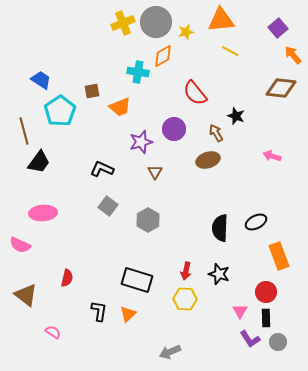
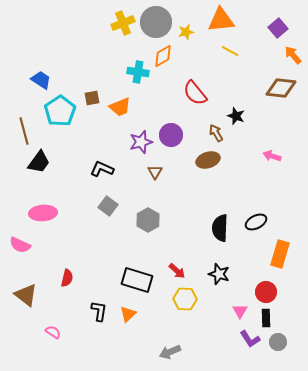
brown square at (92, 91): moved 7 px down
purple circle at (174, 129): moved 3 px left, 6 px down
orange rectangle at (279, 256): moved 1 px right, 2 px up; rotated 36 degrees clockwise
red arrow at (186, 271): moved 9 px left; rotated 60 degrees counterclockwise
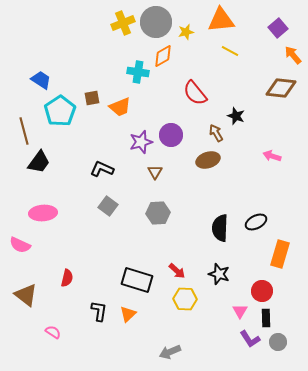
gray hexagon at (148, 220): moved 10 px right, 7 px up; rotated 25 degrees clockwise
red circle at (266, 292): moved 4 px left, 1 px up
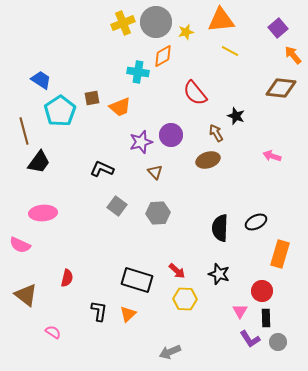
brown triangle at (155, 172): rotated 14 degrees counterclockwise
gray square at (108, 206): moved 9 px right
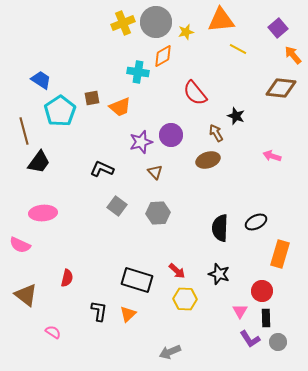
yellow line at (230, 51): moved 8 px right, 2 px up
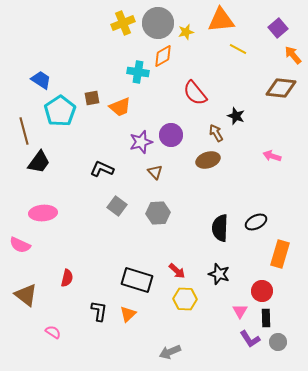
gray circle at (156, 22): moved 2 px right, 1 px down
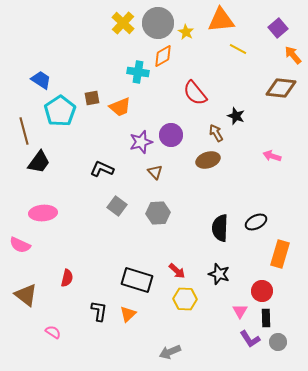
yellow cross at (123, 23): rotated 25 degrees counterclockwise
yellow star at (186, 32): rotated 28 degrees counterclockwise
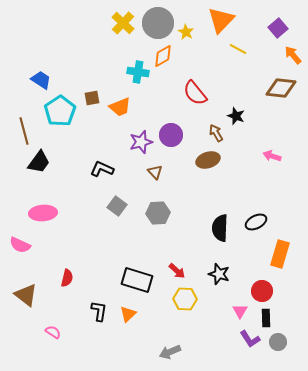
orange triangle at (221, 20): rotated 40 degrees counterclockwise
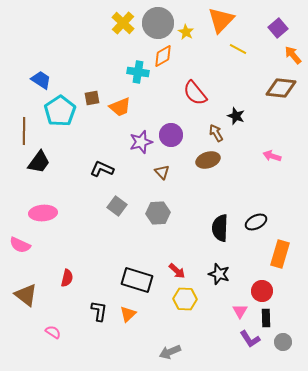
brown line at (24, 131): rotated 16 degrees clockwise
brown triangle at (155, 172): moved 7 px right
gray circle at (278, 342): moved 5 px right
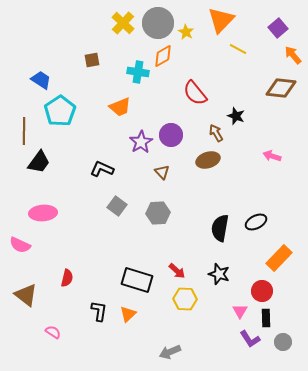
brown square at (92, 98): moved 38 px up
purple star at (141, 142): rotated 15 degrees counterclockwise
black semicircle at (220, 228): rotated 8 degrees clockwise
orange rectangle at (280, 254): moved 1 px left, 4 px down; rotated 28 degrees clockwise
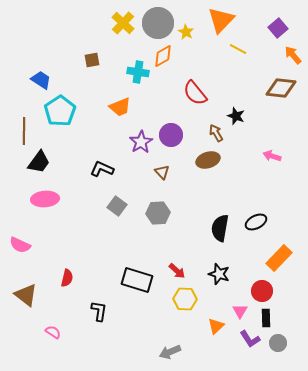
pink ellipse at (43, 213): moved 2 px right, 14 px up
orange triangle at (128, 314): moved 88 px right, 12 px down
gray circle at (283, 342): moved 5 px left, 1 px down
